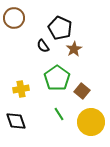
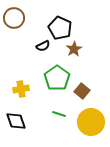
black semicircle: rotated 80 degrees counterclockwise
green line: rotated 40 degrees counterclockwise
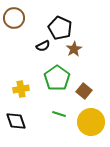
brown square: moved 2 px right
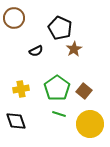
black semicircle: moved 7 px left, 5 px down
green pentagon: moved 10 px down
yellow circle: moved 1 px left, 2 px down
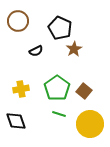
brown circle: moved 4 px right, 3 px down
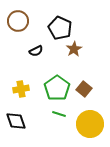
brown square: moved 2 px up
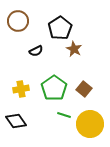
black pentagon: rotated 15 degrees clockwise
brown star: rotated 14 degrees counterclockwise
green pentagon: moved 3 px left
green line: moved 5 px right, 1 px down
black diamond: rotated 15 degrees counterclockwise
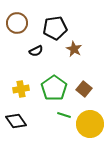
brown circle: moved 1 px left, 2 px down
black pentagon: moved 5 px left; rotated 25 degrees clockwise
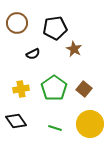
black semicircle: moved 3 px left, 3 px down
green line: moved 9 px left, 13 px down
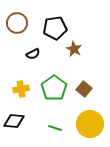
black diamond: moved 2 px left; rotated 50 degrees counterclockwise
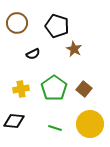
black pentagon: moved 2 px right, 2 px up; rotated 25 degrees clockwise
